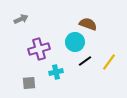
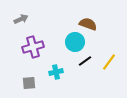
purple cross: moved 6 px left, 2 px up
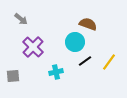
gray arrow: rotated 64 degrees clockwise
purple cross: rotated 30 degrees counterclockwise
gray square: moved 16 px left, 7 px up
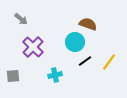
cyan cross: moved 1 px left, 3 px down
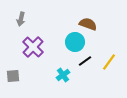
gray arrow: rotated 64 degrees clockwise
cyan cross: moved 8 px right; rotated 24 degrees counterclockwise
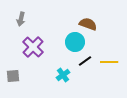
yellow line: rotated 54 degrees clockwise
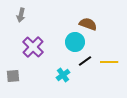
gray arrow: moved 4 px up
